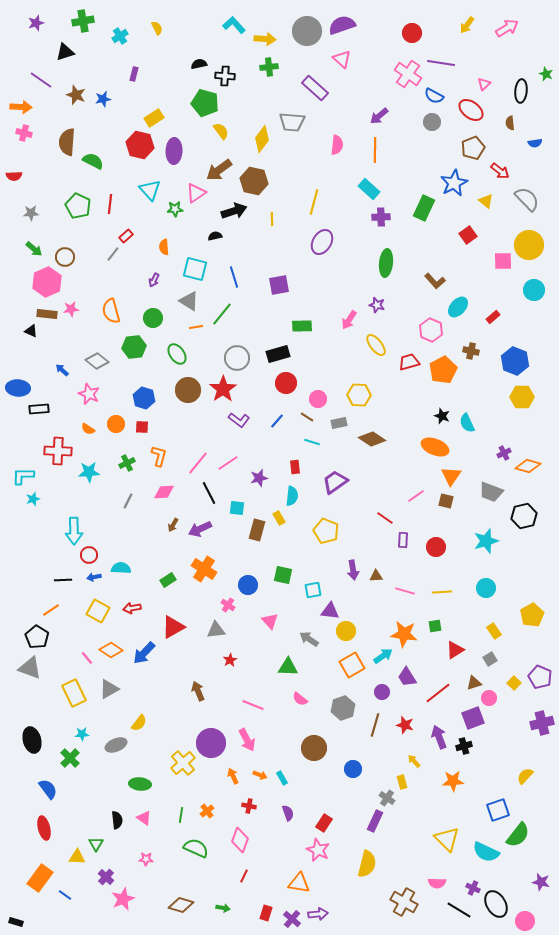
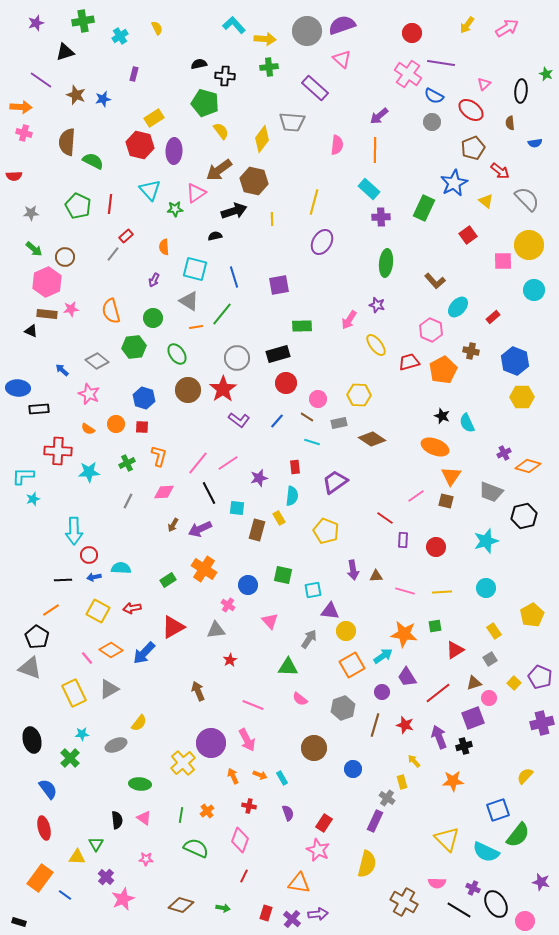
gray arrow at (309, 639): rotated 90 degrees clockwise
black rectangle at (16, 922): moved 3 px right
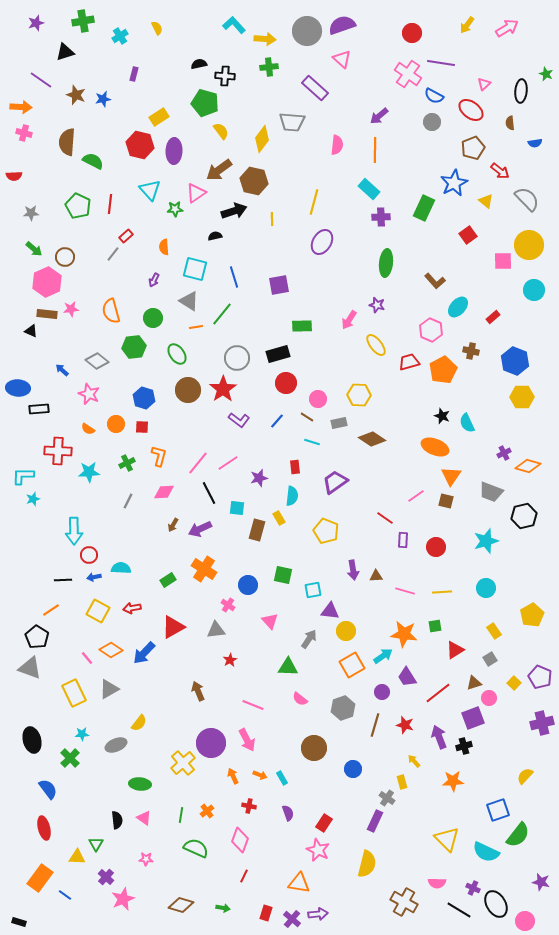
yellow rectangle at (154, 118): moved 5 px right, 1 px up
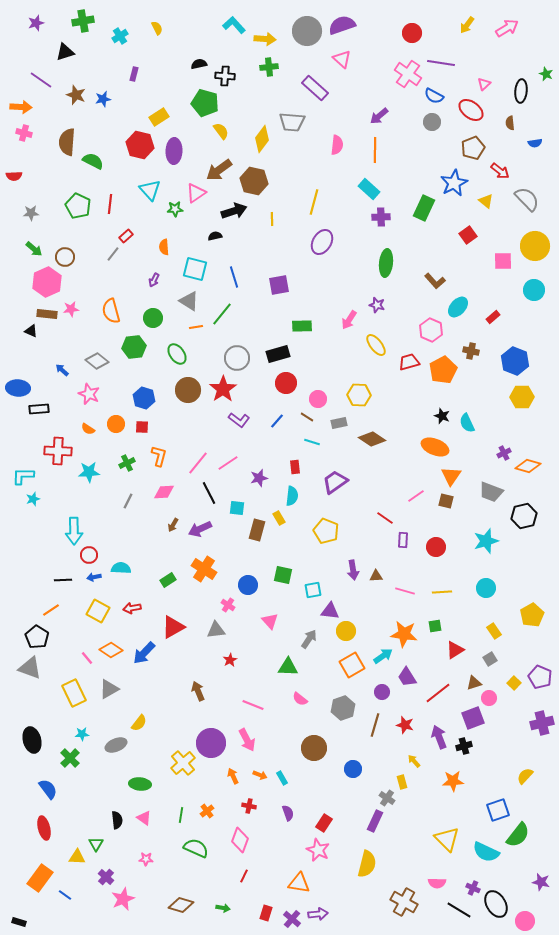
yellow circle at (529, 245): moved 6 px right, 1 px down
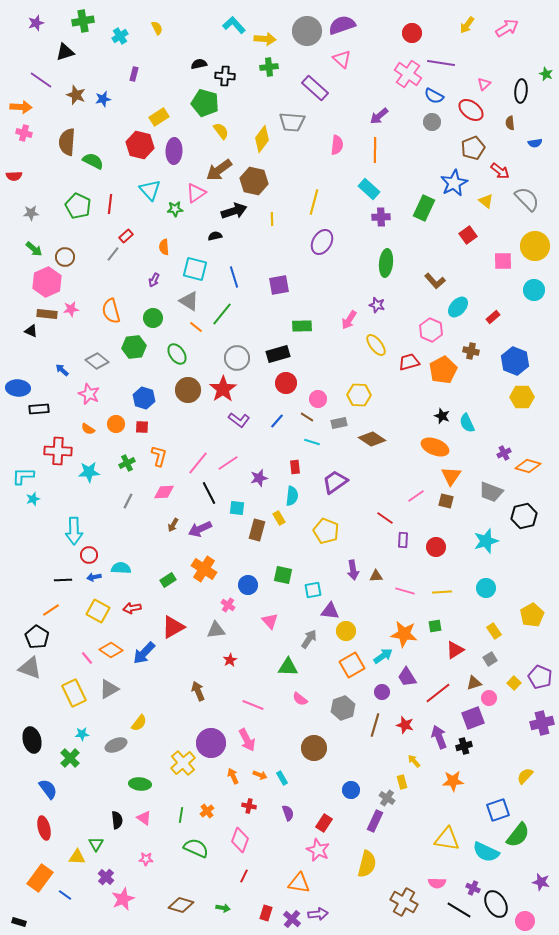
orange line at (196, 327): rotated 48 degrees clockwise
blue circle at (353, 769): moved 2 px left, 21 px down
yellow triangle at (447, 839): rotated 36 degrees counterclockwise
